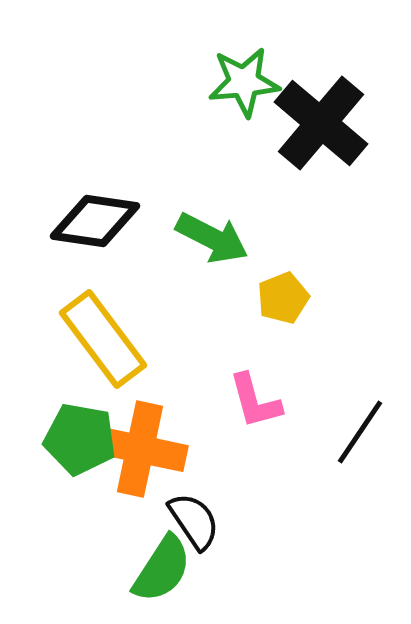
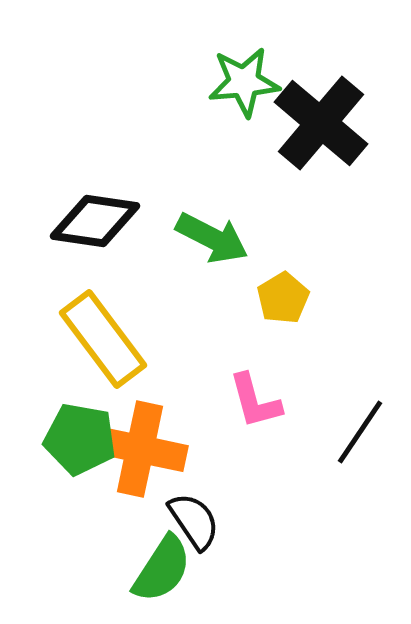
yellow pentagon: rotated 9 degrees counterclockwise
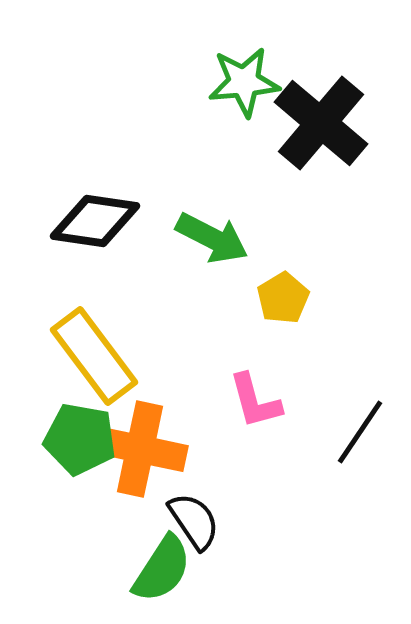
yellow rectangle: moved 9 px left, 17 px down
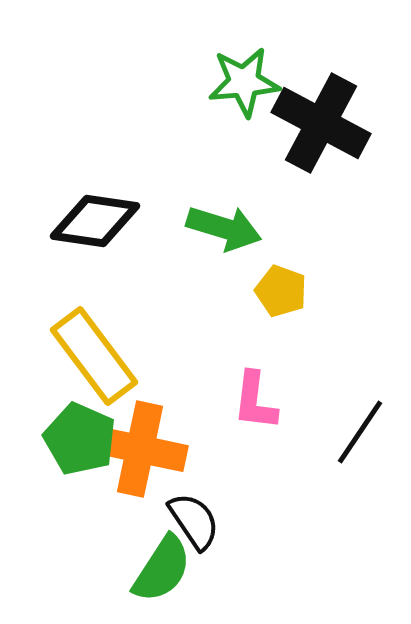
black cross: rotated 12 degrees counterclockwise
green arrow: moved 12 px right, 10 px up; rotated 10 degrees counterclockwise
yellow pentagon: moved 2 px left, 7 px up; rotated 21 degrees counterclockwise
pink L-shape: rotated 22 degrees clockwise
green pentagon: rotated 14 degrees clockwise
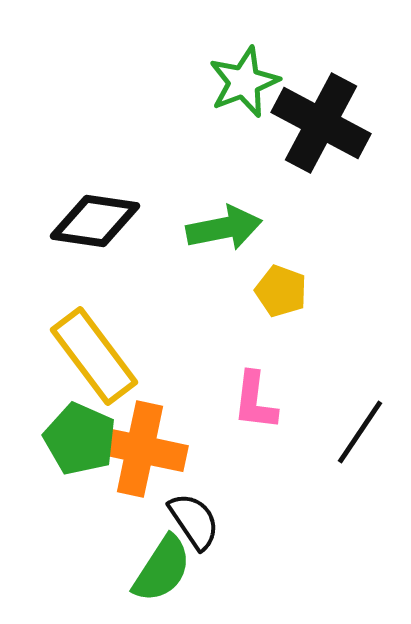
green star: rotated 16 degrees counterclockwise
green arrow: rotated 28 degrees counterclockwise
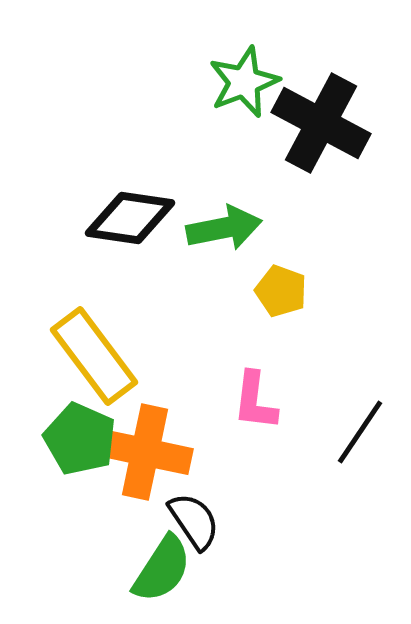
black diamond: moved 35 px right, 3 px up
orange cross: moved 5 px right, 3 px down
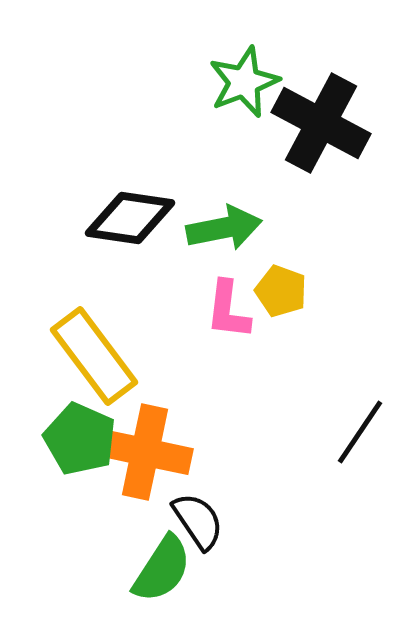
pink L-shape: moved 27 px left, 91 px up
black semicircle: moved 4 px right
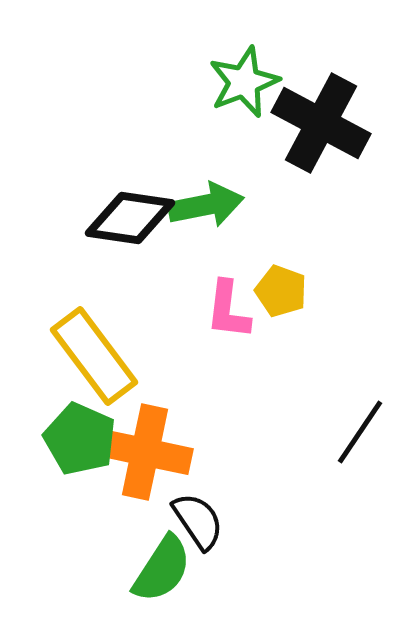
green arrow: moved 18 px left, 23 px up
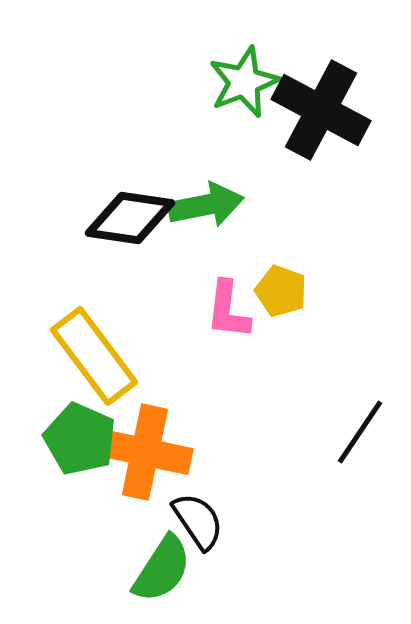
black cross: moved 13 px up
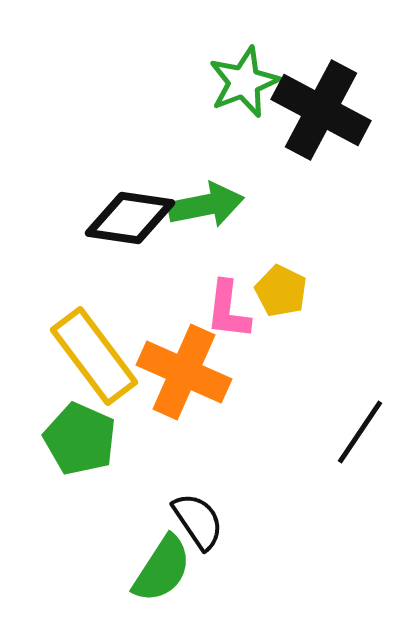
yellow pentagon: rotated 6 degrees clockwise
orange cross: moved 39 px right, 80 px up; rotated 12 degrees clockwise
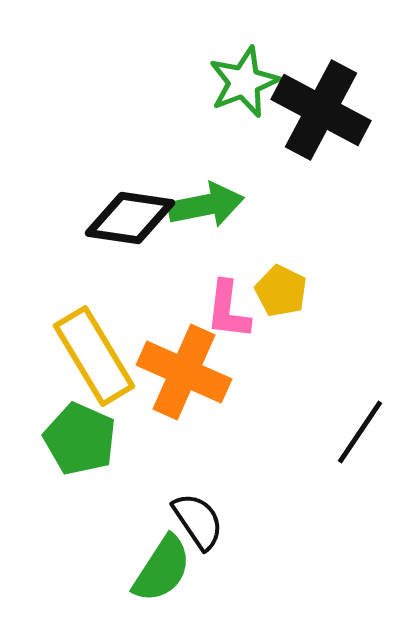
yellow rectangle: rotated 6 degrees clockwise
